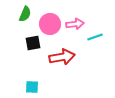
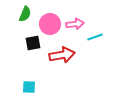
red arrow: moved 2 px up
cyan square: moved 3 px left
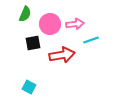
cyan line: moved 4 px left, 3 px down
cyan square: rotated 24 degrees clockwise
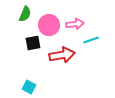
pink circle: moved 1 px left, 1 px down
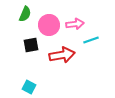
black square: moved 2 px left, 2 px down
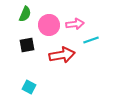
black square: moved 4 px left
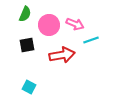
pink arrow: rotated 30 degrees clockwise
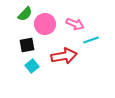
green semicircle: rotated 21 degrees clockwise
pink circle: moved 4 px left, 1 px up
red arrow: moved 2 px right, 1 px down
cyan square: moved 3 px right, 21 px up; rotated 24 degrees clockwise
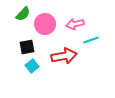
green semicircle: moved 2 px left
pink arrow: rotated 144 degrees clockwise
black square: moved 2 px down
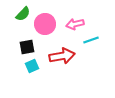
red arrow: moved 2 px left
cyan square: rotated 16 degrees clockwise
